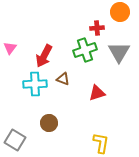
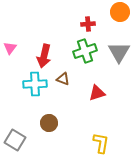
red cross: moved 9 px left, 4 px up
green cross: moved 1 px down
red arrow: rotated 15 degrees counterclockwise
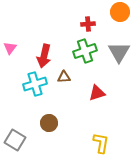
brown triangle: moved 1 px right, 2 px up; rotated 24 degrees counterclockwise
cyan cross: rotated 15 degrees counterclockwise
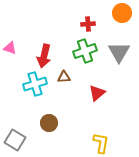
orange circle: moved 2 px right, 1 px down
pink triangle: rotated 48 degrees counterclockwise
red triangle: rotated 24 degrees counterclockwise
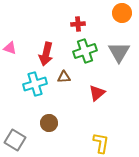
red cross: moved 10 px left
red arrow: moved 2 px right, 2 px up
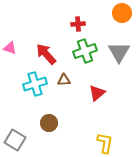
red arrow: rotated 125 degrees clockwise
brown triangle: moved 3 px down
yellow L-shape: moved 4 px right
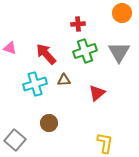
gray square: rotated 10 degrees clockwise
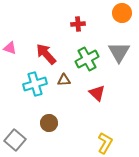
green cross: moved 2 px right, 8 px down; rotated 10 degrees counterclockwise
red triangle: rotated 36 degrees counterclockwise
yellow L-shape: rotated 20 degrees clockwise
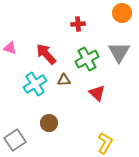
cyan cross: rotated 15 degrees counterclockwise
gray square: rotated 15 degrees clockwise
